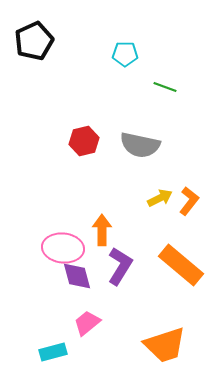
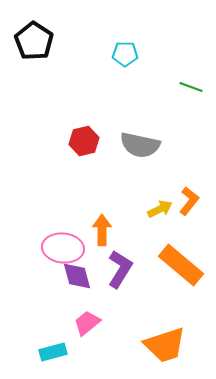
black pentagon: rotated 15 degrees counterclockwise
green line: moved 26 px right
yellow arrow: moved 11 px down
purple L-shape: moved 3 px down
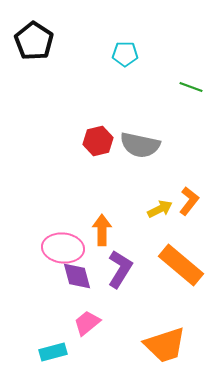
red hexagon: moved 14 px right
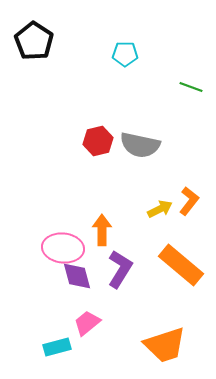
cyan rectangle: moved 4 px right, 5 px up
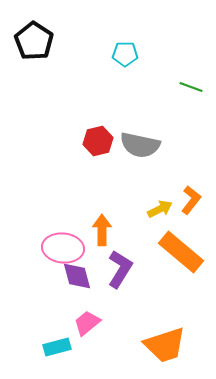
orange L-shape: moved 2 px right, 1 px up
orange rectangle: moved 13 px up
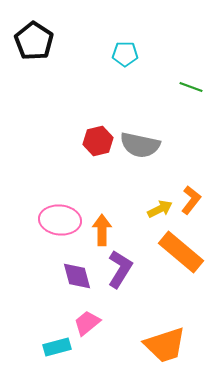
pink ellipse: moved 3 px left, 28 px up
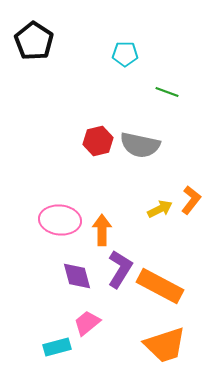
green line: moved 24 px left, 5 px down
orange rectangle: moved 21 px left, 34 px down; rotated 12 degrees counterclockwise
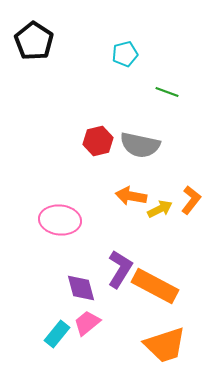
cyan pentagon: rotated 15 degrees counterclockwise
orange arrow: moved 29 px right, 34 px up; rotated 80 degrees counterclockwise
purple diamond: moved 4 px right, 12 px down
orange rectangle: moved 5 px left
cyan rectangle: moved 13 px up; rotated 36 degrees counterclockwise
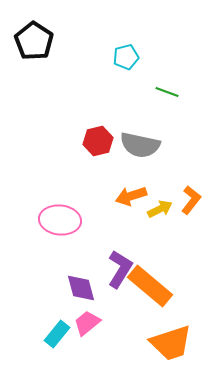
cyan pentagon: moved 1 px right, 3 px down
orange arrow: rotated 28 degrees counterclockwise
orange rectangle: moved 5 px left; rotated 12 degrees clockwise
orange trapezoid: moved 6 px right, 2 px up
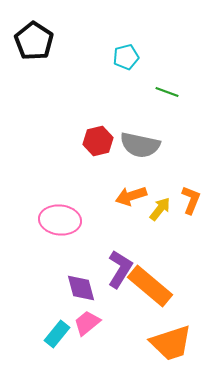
orange L-shape: rotated 16 degrees counterclockwise
yellow arrow: rotated 25 degrees counterclockwise
